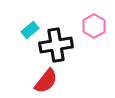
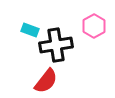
cyan rectangle: rotated 60 degrees clockwise
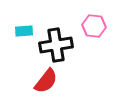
pink hexagon: rotated 25 degrees counterclockwise
cyan rectangle: moved 6 px left, 1 px down; rotated 24 degrees counterclockwise
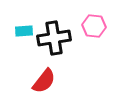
black cross: moved 2 px left, 7 px up
red semicircle: moved 2 px left
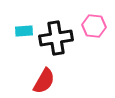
black cross: moved 2 px right
red semicircle: rotated 8 degrees counterclockwise
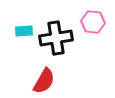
pink hexagon: moved 1 px left, 4 px up
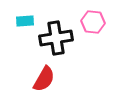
cyan rectangle: moved 1 px right, 10 px up
red semicircle: moved 2 px up
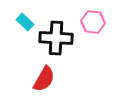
cyan rectangle: moved 1 px down; rotated 48 degrees clockwise
black cross: rotated 12 degrees clockwise
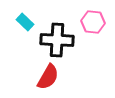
black cross: moved 1 px right, 2 px down
red semicircle: moved 4 px right, 2 px up
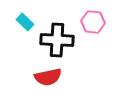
red semicircle: rotated 48 degrees clockwise
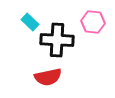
cyan rectangle: moved 5 px right
